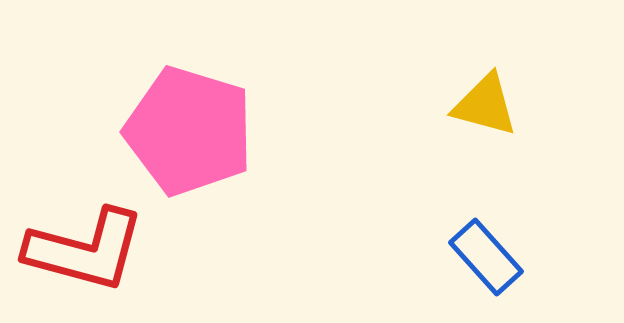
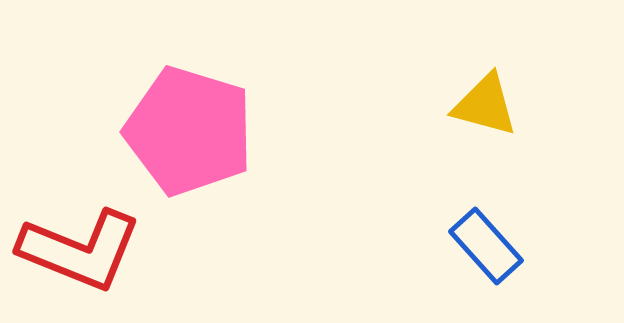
red L-shape: moved 5 px left; rotated 7 degrees clockwise
blue rectangle: moved 11 px up
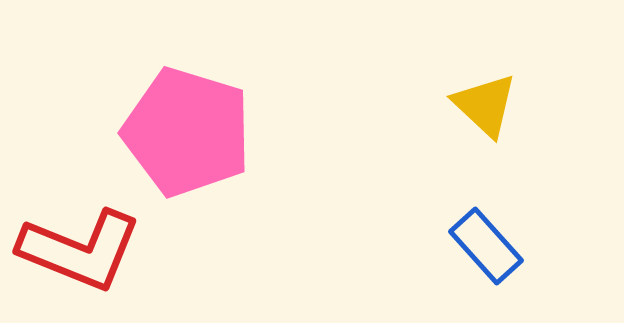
yellow triangle: rotated 28 degrees clockwise
pink pentagon: moved 2 px left, 1 px down
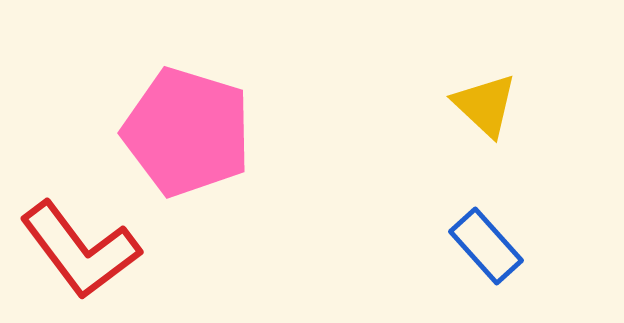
red L-shape: rotated 31 degrees clockwise
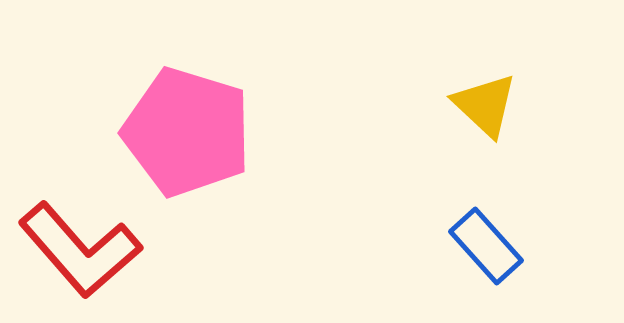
red L-shape: rotated 4 degrees counterclockwise
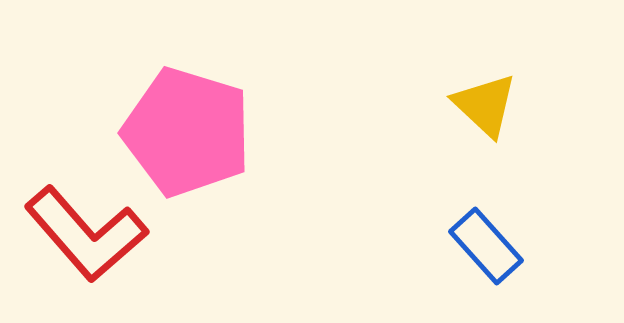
red L-shape: moved 6 px right, 16 px up
